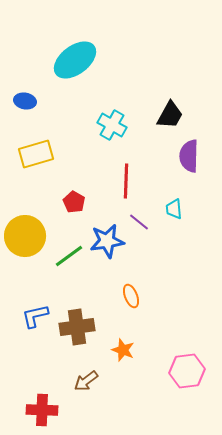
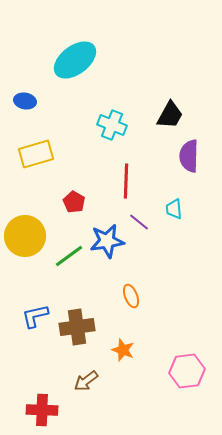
cyan cross: rotated 8 degrees counterclockwise
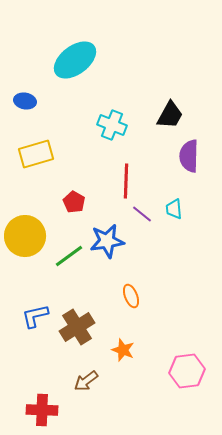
purple line: moved 3 px right, 8 px up
brown cross: rotated 24 degrees counterclockwise
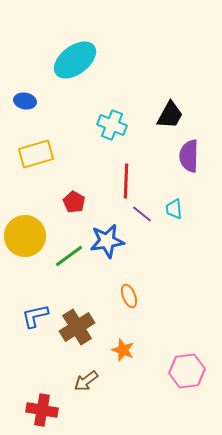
orange ellipse: moved 2 px left
red cross: rotated 8 degrees clockwise
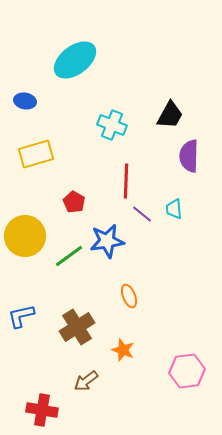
blue L-shape: moved 14 px left
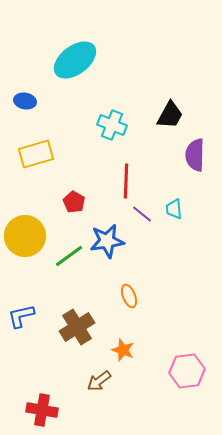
purple semicircle: moved 6 px right, 1 px up
brown arrow: moved 13 px right
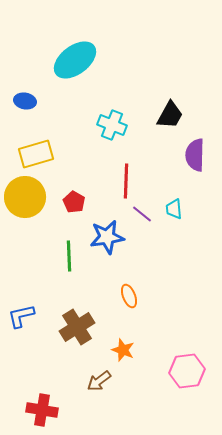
yellow circle: moved 39 px up
blue star: moved 4 px up
green line: rotated 56 degrees counterclockwise
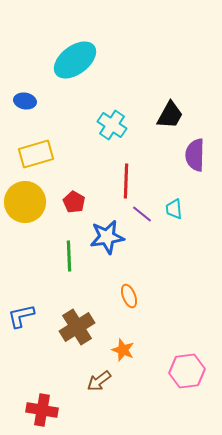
cyan cross: rotated 12 degrees clockwise
yellow circle: moved 5 px down
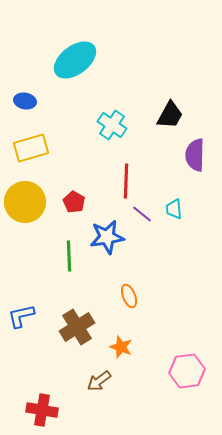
yellow rectangle: moved 5 px left, 6 px up
orange star: moved 2 px left, 3 px up
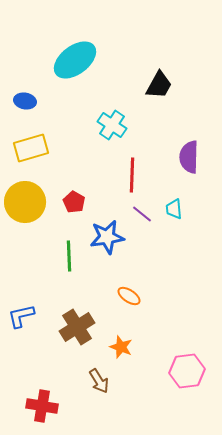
black trapezoid: moved 11 px left, 30 px up
purple semicircle: moved 6 px left, 2 px down
red line: moved 6 px right, 6 px up
orange ellipse: rotated 35 degrees counterclockwise
brown arrow: rotated 85 degrees counterclockwise
red cross: moved 4 px up
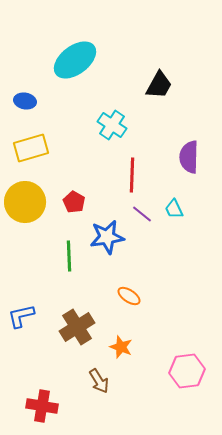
cyan trapezoid: rotated 20 degrees counterclockwise
